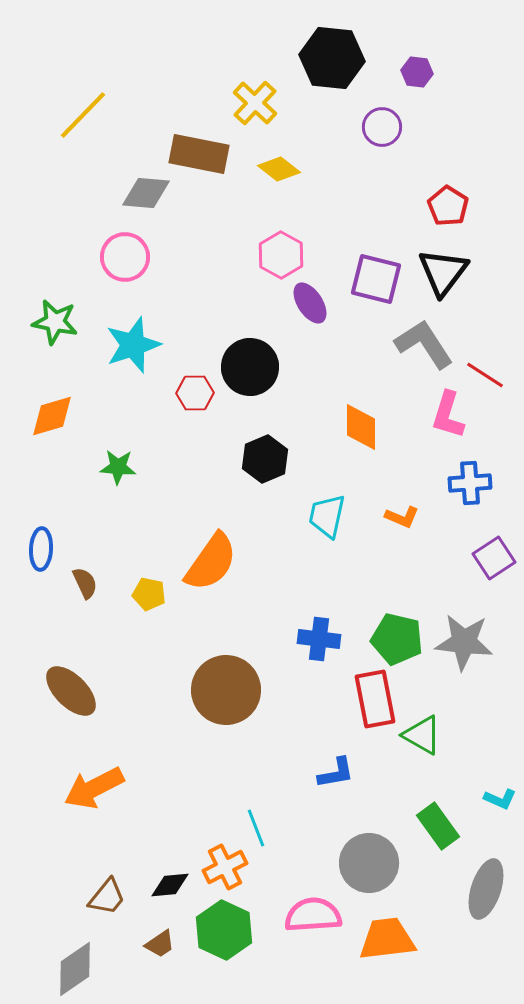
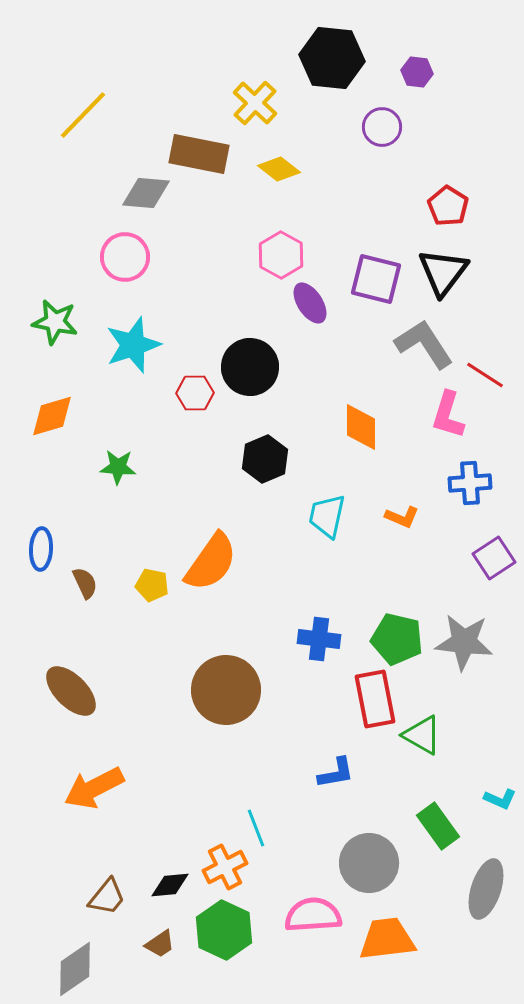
yellow pentagon at (149, 594): moved 3 px right, 9 px up
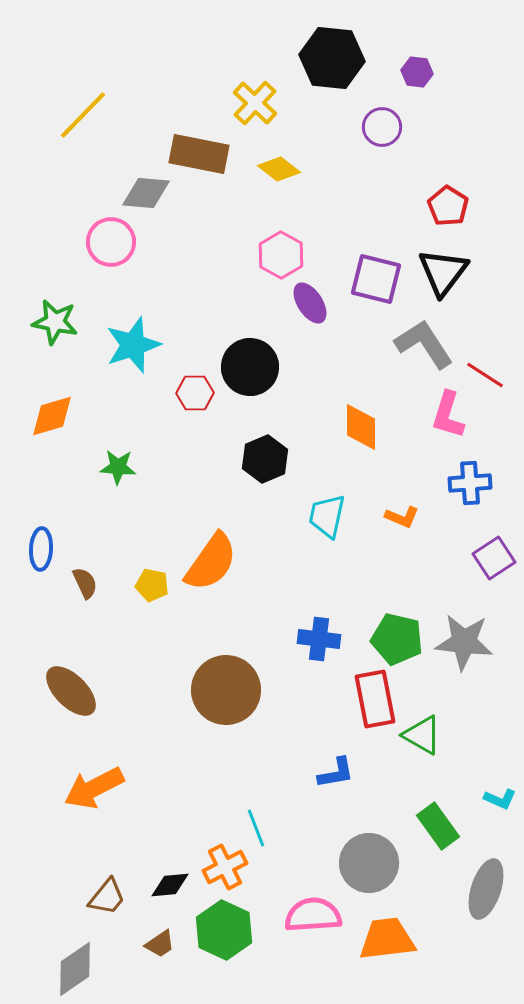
pink circle at (125, 257): moved 14 px left, 15 px up
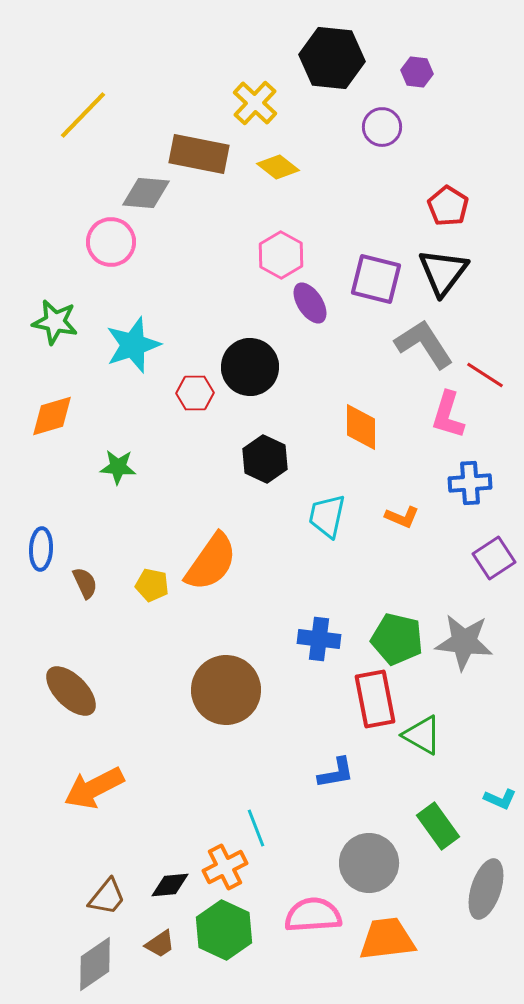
yellow diamond at (279, 169): moved 1 px left, 2 px up
black hexagon at (265, 459): rotated 12 degrees counterclockwise
gray diamond at (75, 969): moved 20 px right, 5 px up
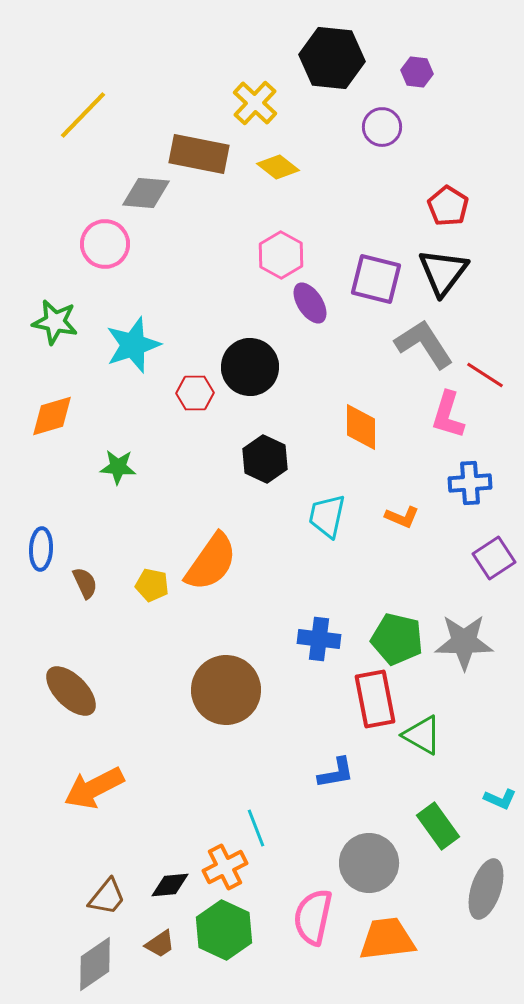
pink circle at (111, 242): moved 6 px left, 2 px down
gray star at (464, 642): rotated 6 degrees counterclockwise
pink semicircle at (313, 915): moved 2 px down; rotated 74 degrees counterclockwise
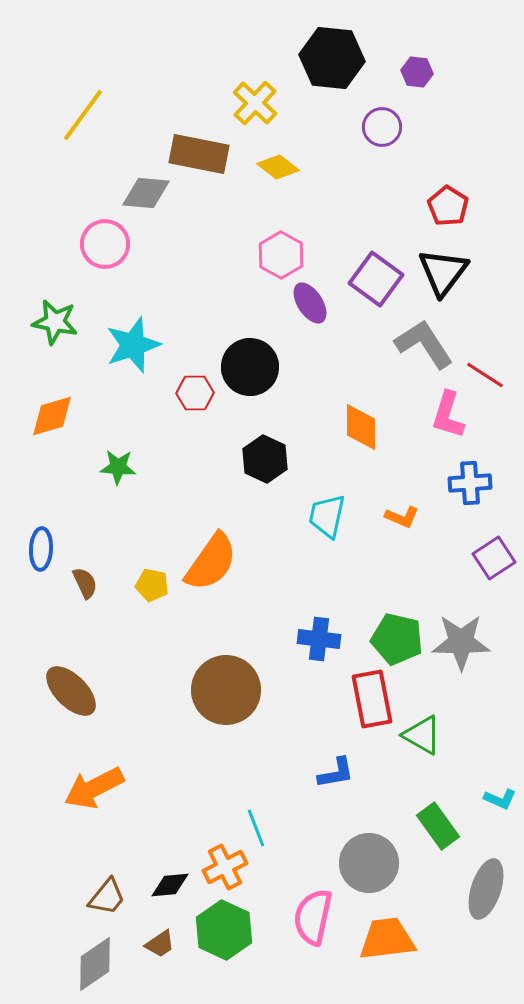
yellow line at (83, 115): rotated 8 degrees counterclockwise
purple square at (376, 279): rotated 22 degrees clockwise
gray star at (464, 642): moved 3 px left
red rectangle at (375, 699): moved 3 px left
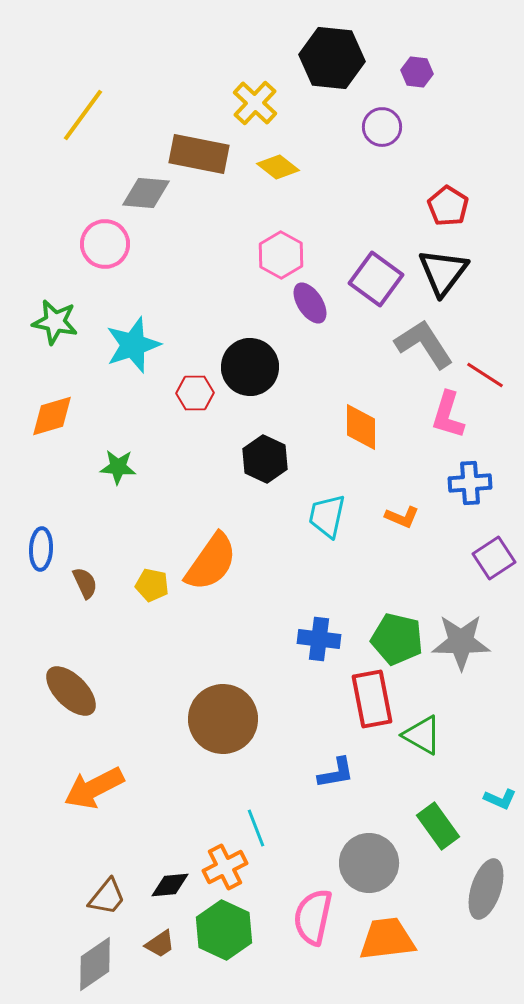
brown circle at (226, 690): moved 3 px left, 29 px down
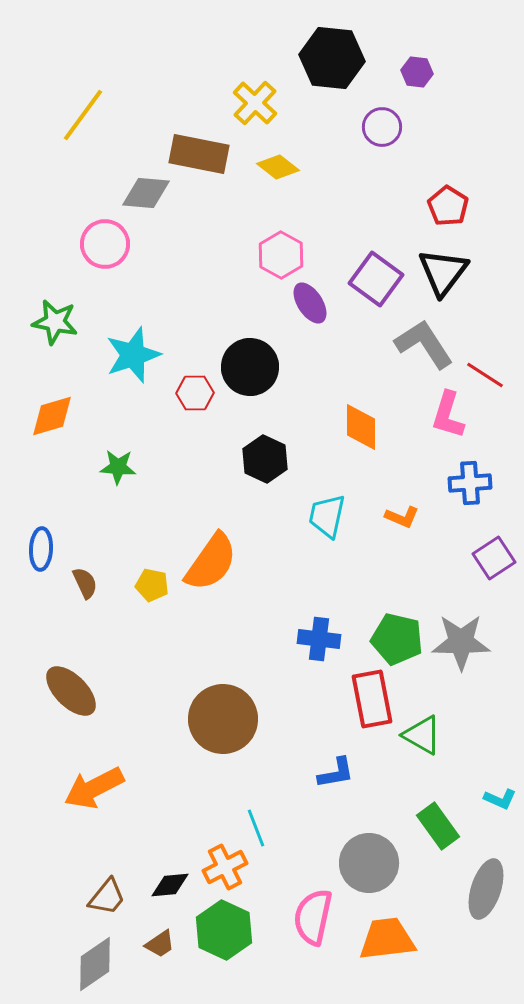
cyan star at (133, 345): moved 10 px down
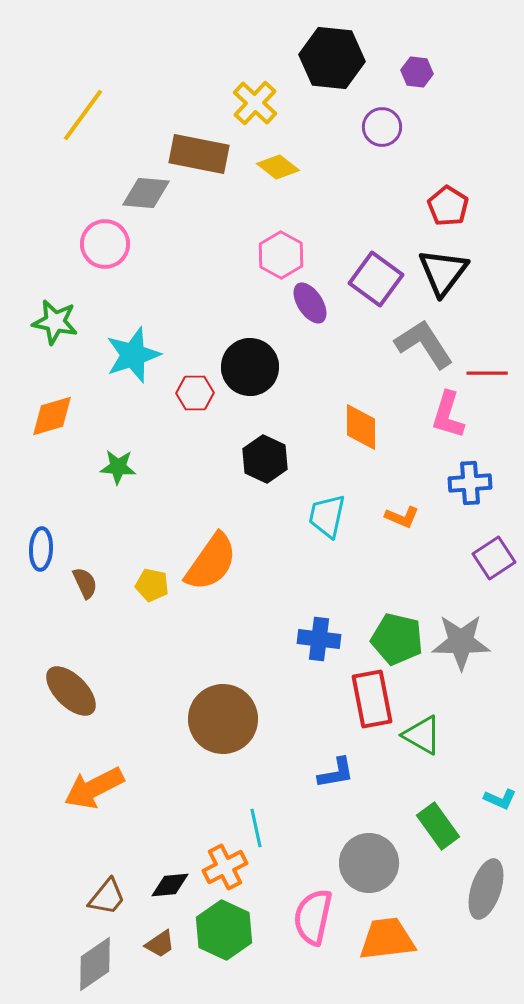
red line at (485, 375): moved 2 px right, 2 px up; rotated 33 degrees counterclockwise
cyan line at (256, 828): rotated 9 degrees clockwise
